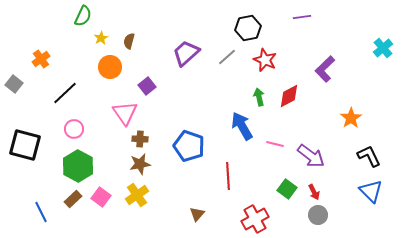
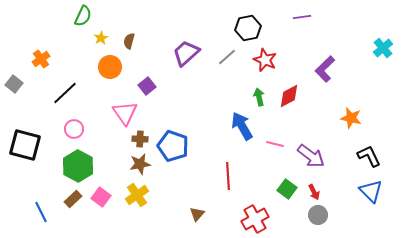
orange star: rotated 25 degrees counterclockwise
blue pentagon: moved 16 px left
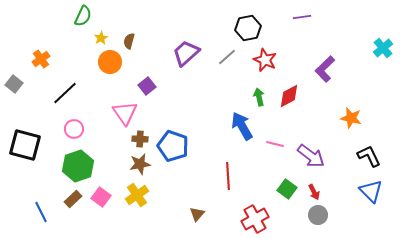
orange circle: moved 5 px up
green hexagon: rotated 12 degrees clockwise
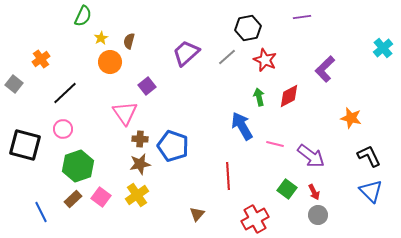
pink circle: moved 11 px left
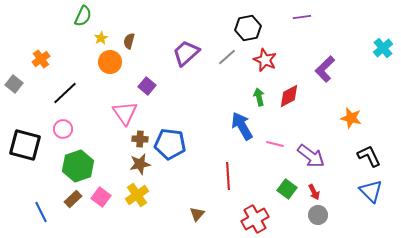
purple square: rotated 12 degrees counterclockwise
blue pentagon: moved 3 px left, 2 px up; rotated 12 degrees counterclockwise
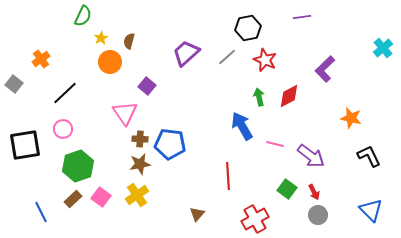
black square: rotated 24 degrees counterclockwise
blue triangle: moved 19 px down
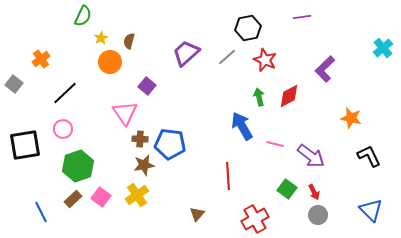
brown star: moved 4 px right, 1 px down
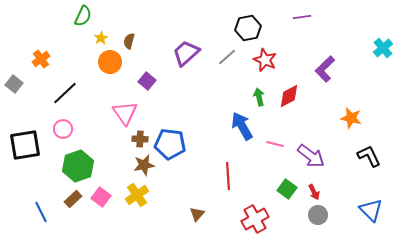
purple square: moved 5 px up
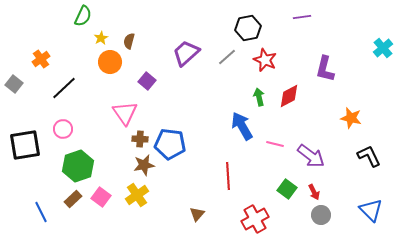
purple L-shape: rotated 32 degrees counterclockwise
black line: moved 1 px left, 5 px up
gray circle: moved 3 px right
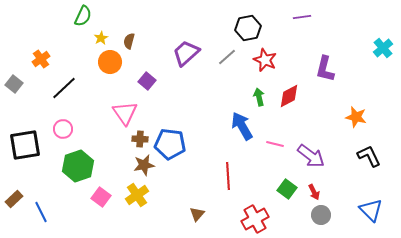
orange star: moved 5 px right, 1 px up
brown rectangle: moved 59 px left
